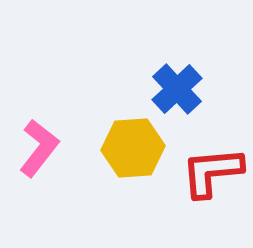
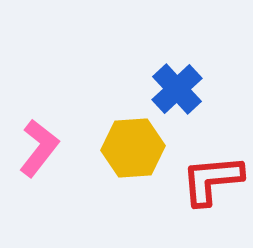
red L-shape: moved 8 px down
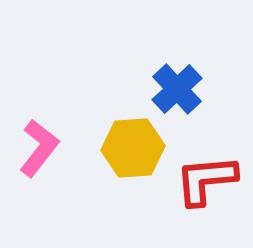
red L-shape: moved 6 px left
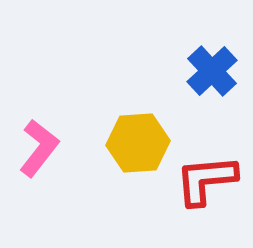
blue cross: moved 35 px right, 18 px up
yellow hexagon: moved 5 px right, 5 px up
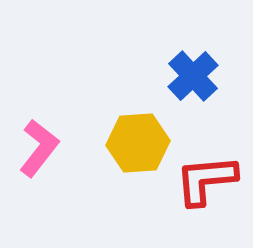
blue cross: moved 19 px left, 5 px down
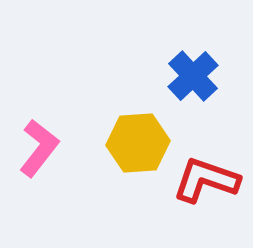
red L-shape: rotated 24 degrees clockwise
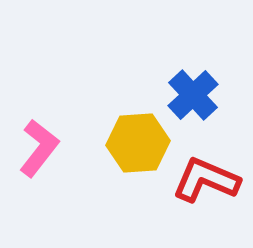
blue cross: moved 19 px down
red L-shape: rotated 4 degrees clockwise
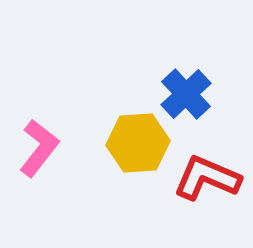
blue cross: moved 7 px left, 1 px up
red L-shape: moved 1 px right, 2 px up
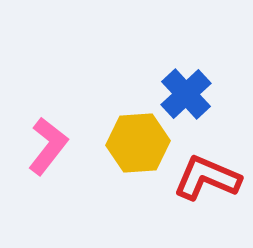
pink L-shape: moved 9 px right, 2 px up
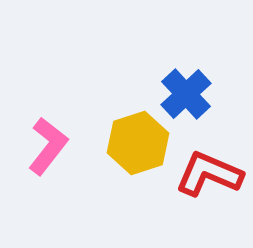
yellow hexagon: rotated 14 degrees counterclockwise
red L-shape: moved 2 px right, 4 px up
